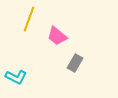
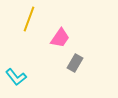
pink trapezoid: moved 3 px right, 2 px down; rotated 95 degrees counterclockwise
cyan L-shape: rotated 25 degrees clockwise
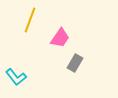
yellow line: moved 1 px right, 1 px down
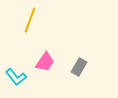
pink trapezoid: moved 15 px left, 24 px down
gray rectangle: moved 4 px right, 4 px down
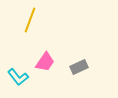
gray rectangle: rotated 36 degrees clockwise
cyan L-shape: moved 2 px right
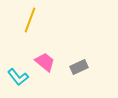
pink trapezoid: rotated 85 degrees counterclockwise
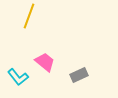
yellow line: moved 1 px left, 4 px up
gray rectangle: moved 8 px down
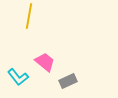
yellow line: rotated 10 degrees counterclockwise
gray rectangle: moved 11 px left, 6 px down
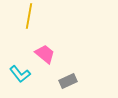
pink trapezoid: moved 8 px up
cyan L-shape: moved 2 px right, 3 px up
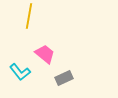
cyan L-shape: moved 2 px up
gray rectangle: moved 4 px left, 3 px up
